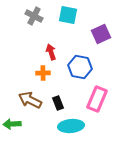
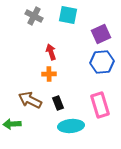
blue hexagon: moved 22 px right, 5 px up; rotated 15 degrees counterclockwise
orange cross: moved 6 px right, 1 px down
pink rectangle: moved 3 px right, 6 px down; rotated 40 degrees counterclockwise
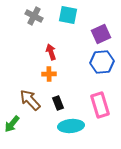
brown arrow: rotated 20 degrees clockwise
green arrow: rotated 48 degrees counterclockwise
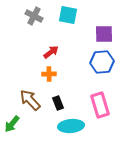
purple square: moved 3 px right; rotated 24 degrees clockwise
red arrow: rotated 70 degrees clockwise
